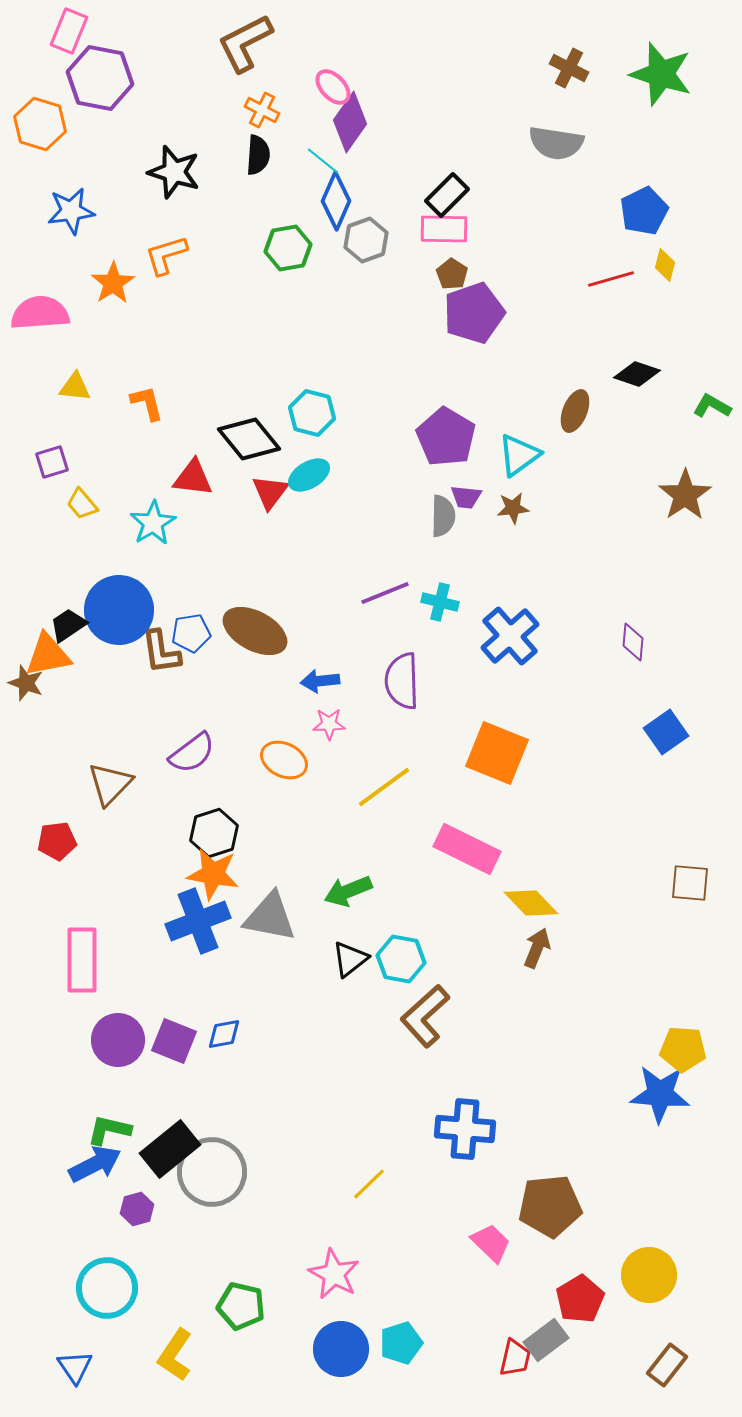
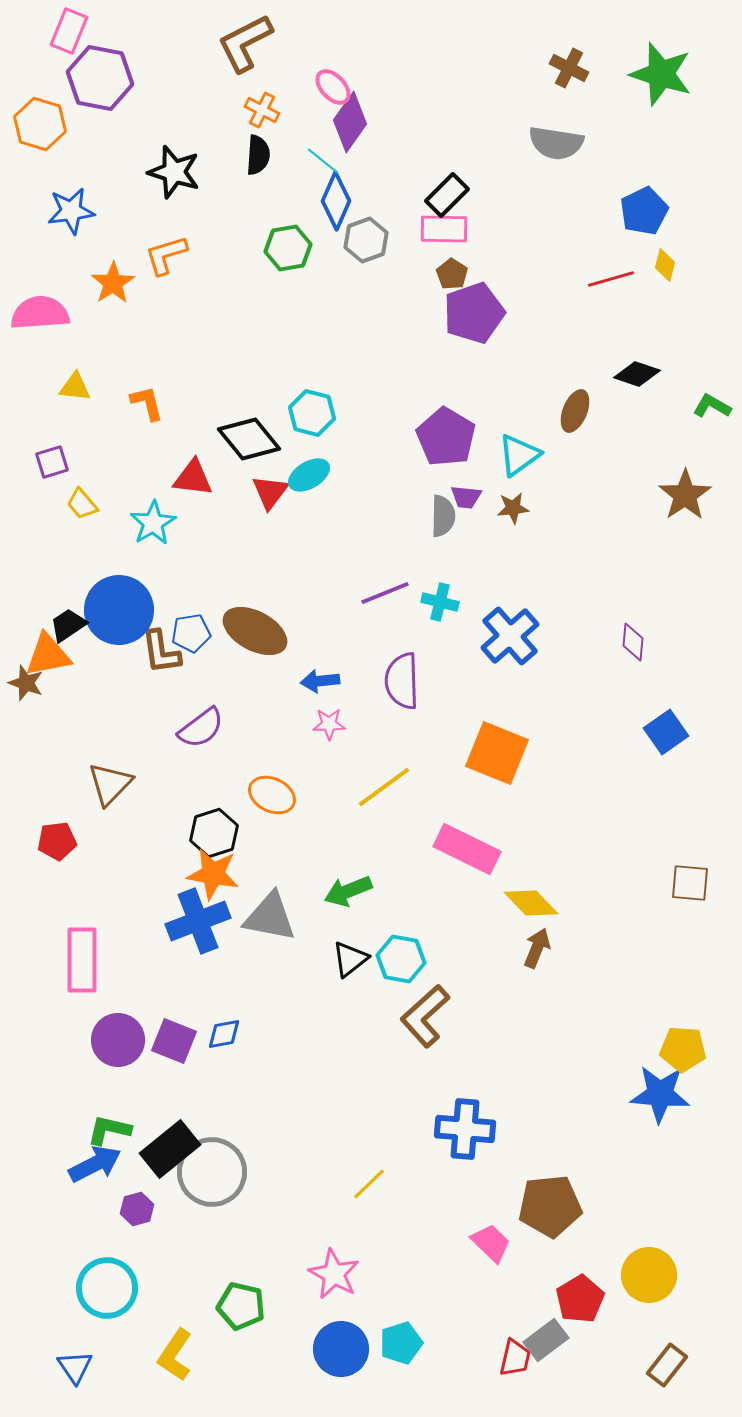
purple semicircle at (192, 753): moved 9 px right, 25 px up
orange ellipse at (284, 760): moved 12 px left, 35 px down
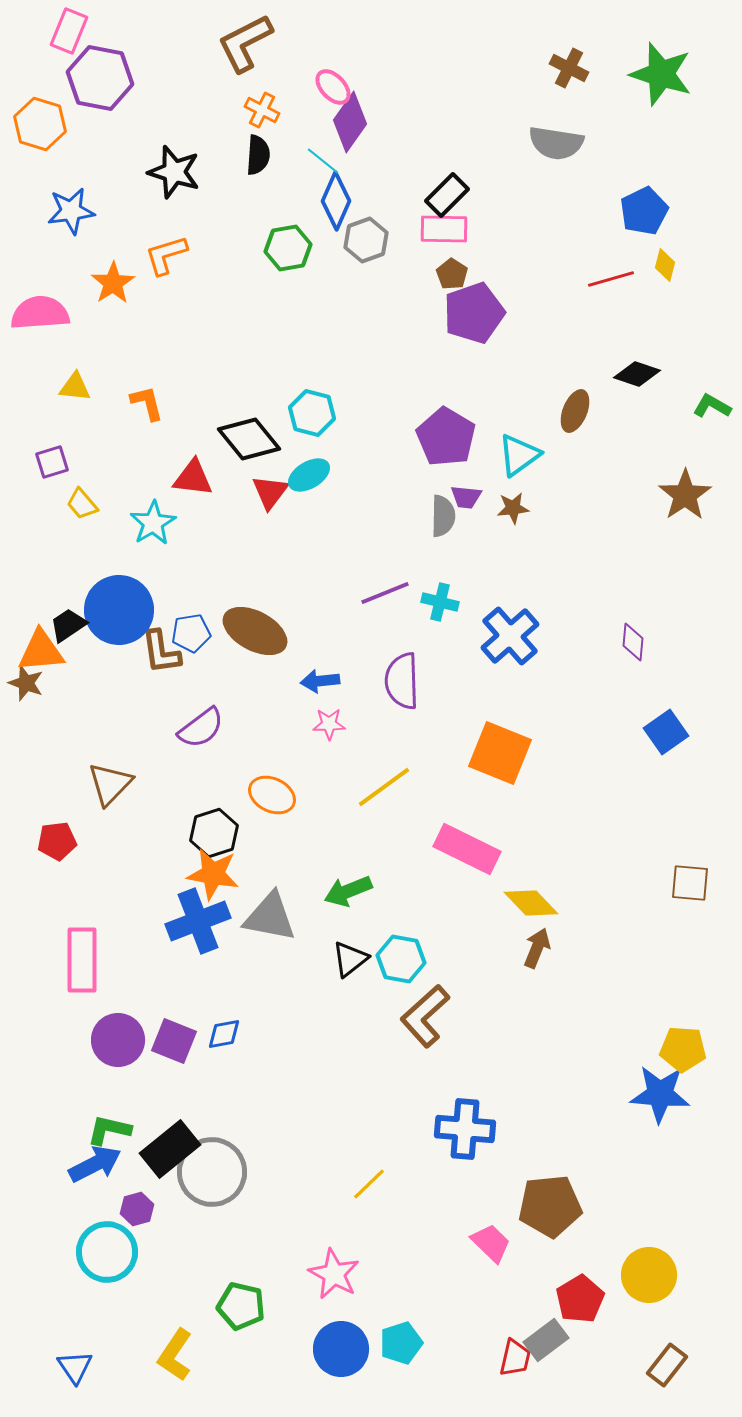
orange triangle at (48, 655): moved 7 px left, 4 px up; rotated 6 degrees clockwise
orange square at (497, 753): moved 3 px right
cyan circle at (107, 1288): moved 36 px up
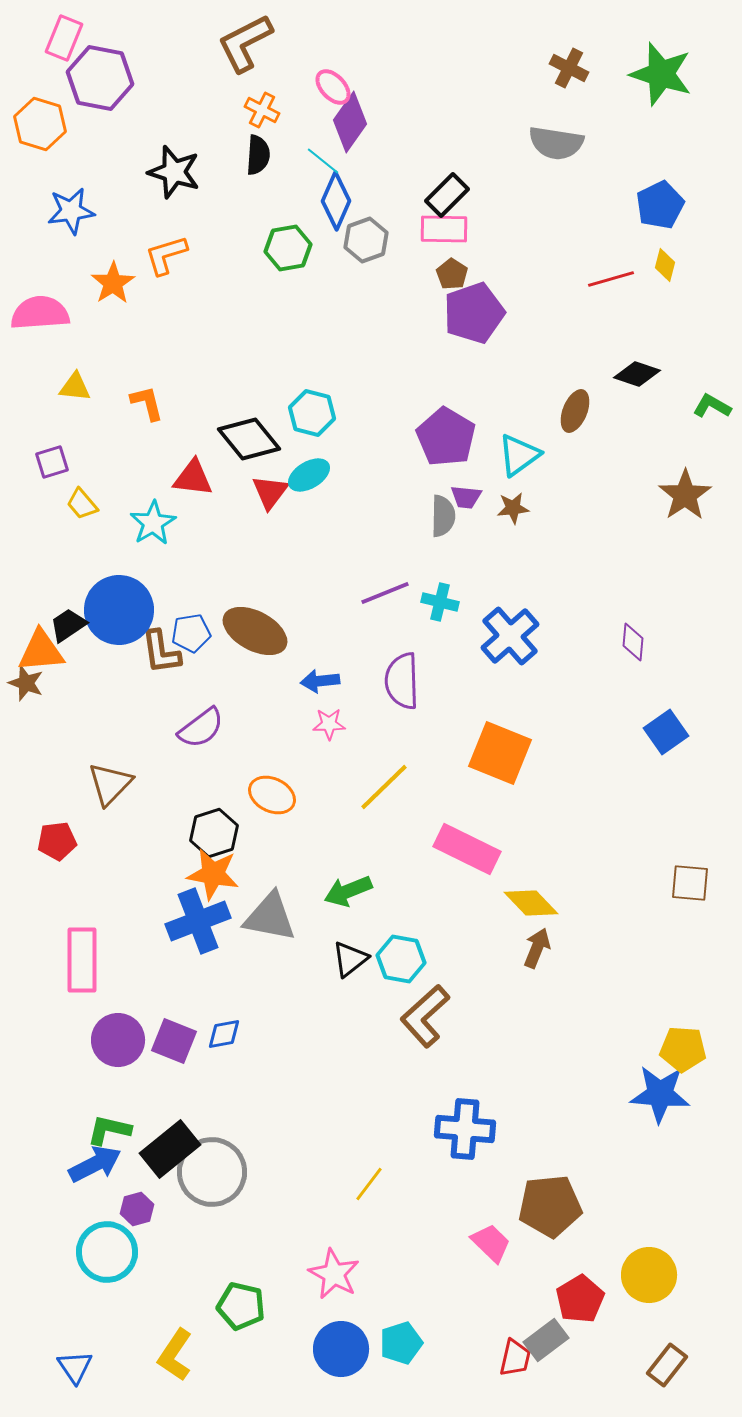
pink rectangle at (69, 31): moved 5 px left, 7 px down
blue pentagon at (644, 211): moved 16 px right, 6 px up
yellow line at (384, 787): rotated 8 degrees counterclockwise
yellow line at (369, 1184): rotated 9 degrees counterclockwise
